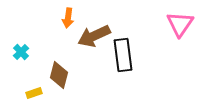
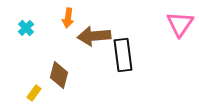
brown arrow: rotated 20 degrees clockwise
cyan cross: moved 5 px right, 24 px up
yellow rectangle: rotated 35 degrees counterclockwise
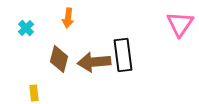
brown arrow: moved 26 px down
brown diamond: moved 16 px up
yellow rectangle: rotated 42 degrees counterclockwise
